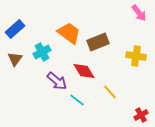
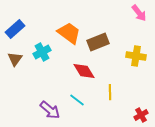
purple arrow: moved 7 px left, 29 px down
yellow line: rotated 42 degrees clockwise
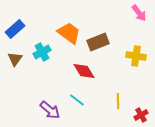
yellow line: moved 8 px right, 9 px down
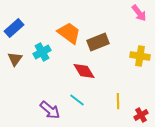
blue rectangle: moved 1 px left, 1 px up
yellow cross: moved 4 px right
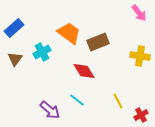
yellow line: rotated 28 degrees counterclockwise
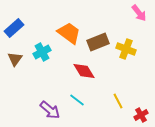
yellow cross: moved 14 px left, 7 px up; rotated 12 degrees clockwise
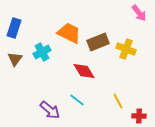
blue rectangle: rotated 30 degrees counterclockwise
orange trapezoid: rotated 10 degrees counterclockwise
red cross: moved 2 px left, 1 px down; rotated 32 degrees clockwise
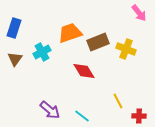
orange trapezoid: moved 1 px right; rotated 45 degrees counterclockwise
cyan line: moved 5 px right, 16 px down
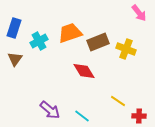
cyan cross: moved 3 px left, 11 px up
yellow line: rotated 28 degrees counterclockwise
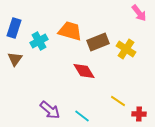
orange trapezoid: moved 2 px up; rotated 35 degrees clockwise
yellow cross: rotated 12 degrees clockwise
red cross: moved 2 px up
